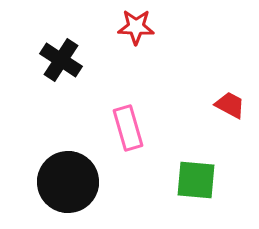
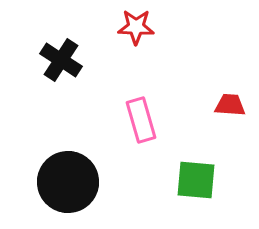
red trapezoid: rotated 24 degrees counterclockwise
pink rectangle: moved 13 px right, 8 px up
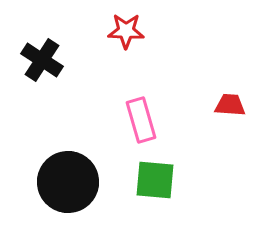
red star: moved 10 px left, 4 px down
black cross: moved 19 px left
green square: moved 41 px left
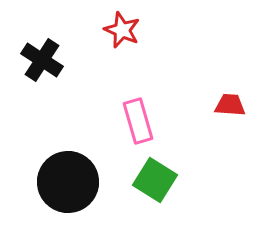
red star: moved 4 px left, 1 px up; rotated 21 degrees clockwise
pink rectangle: moved 3 px left, 1 px down
green square: rotated 27 degrees clockwise
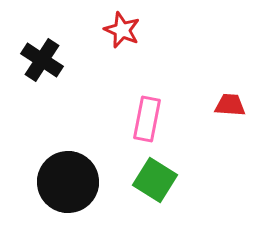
pink rectangle: moved 9 px right, 2 px up; rotated 27 degrees clockwise
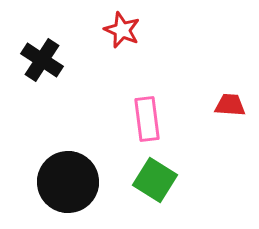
pink rectangle: rotated 18 degrees counterclockwise
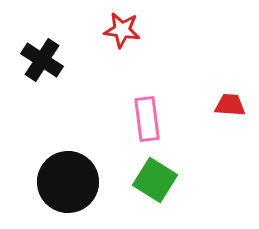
red star: rotated 15 degrees counterclockwise
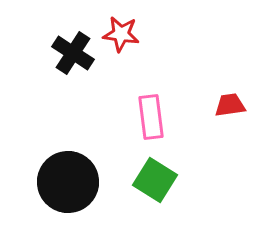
red star: moved 1 px left, 4 px down
black cross: moved 31 px right, 7 px up
red trapezoid: rotated 12 degrees counterclockwise
pink rectangle: moved 4 px right, 2 px up
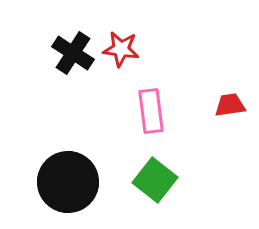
red star: moved 15 px down
pink rectangle: moved 6 px up
green square: rotated 6 degrees clockwise
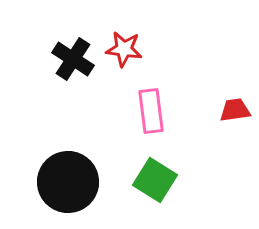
red star: moved 3 px right
black cross: moved 6 px down
red trapezoid: moved 5 px right, 5 px down
green square: rotated 6 degrees counterclockwise
